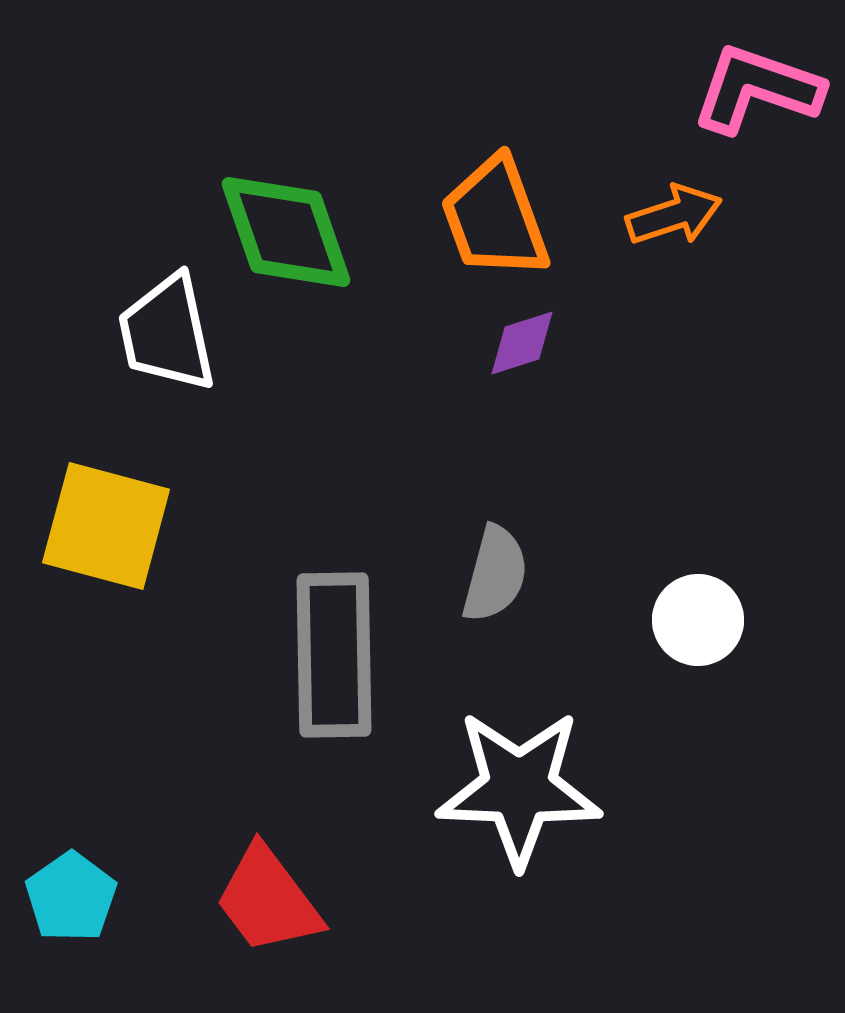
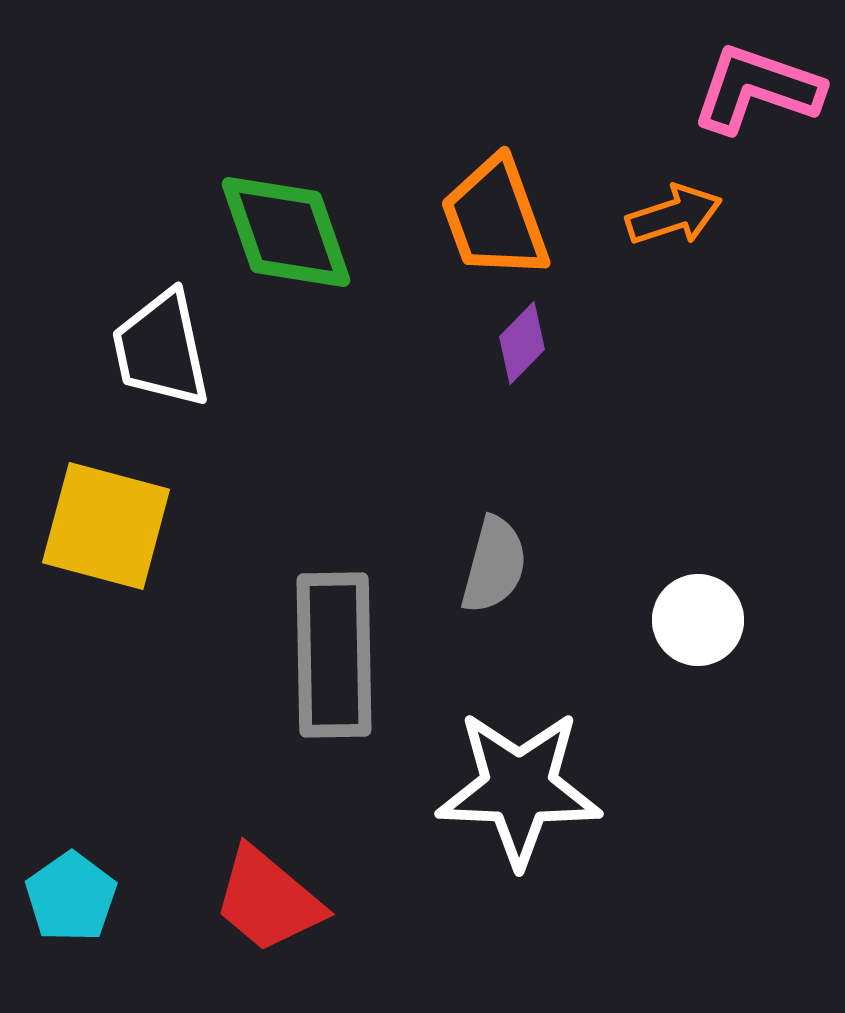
white trapezoid: moved 6 px left, 16 px down
purple diamond: rotated 28 degrees counterclockwise
gray semicircle: moved 1 px left, 9 px up
red trapezoid: rotated 13 degrees counterclockwise
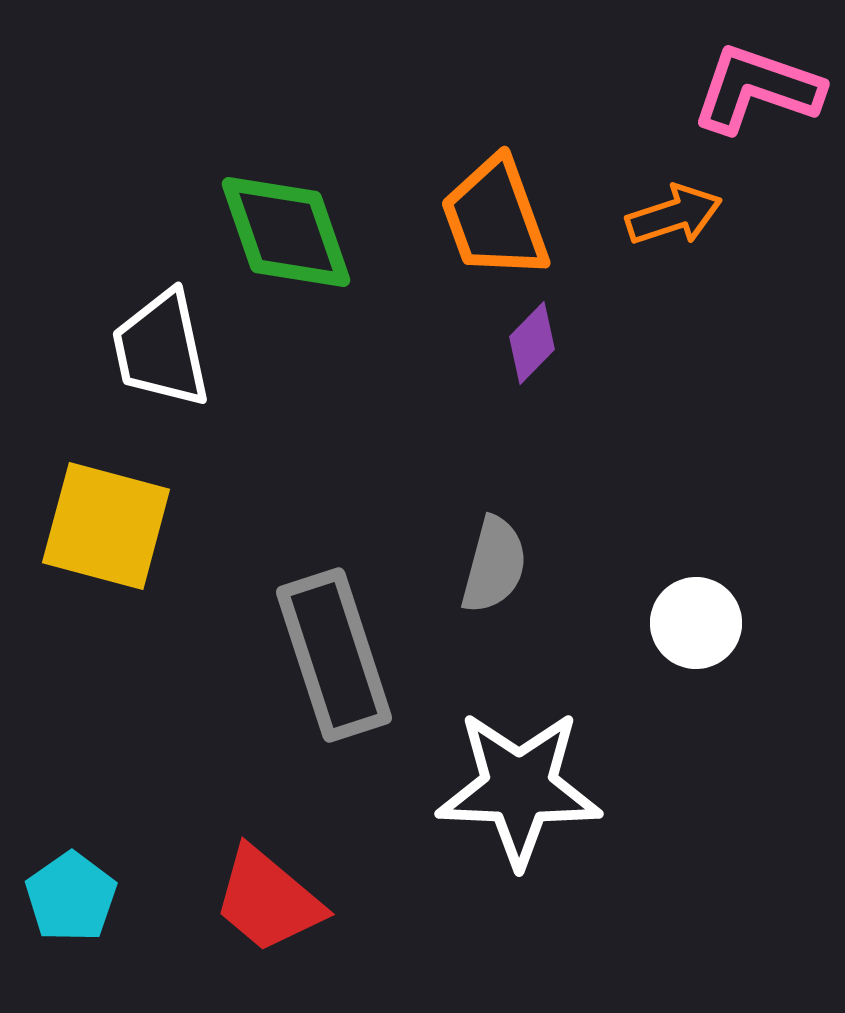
purple diamond: moved 10 px right
white circle: moved 2 px left, 3 px down
gray rectangle: rotated 17 degrees counterclockwise
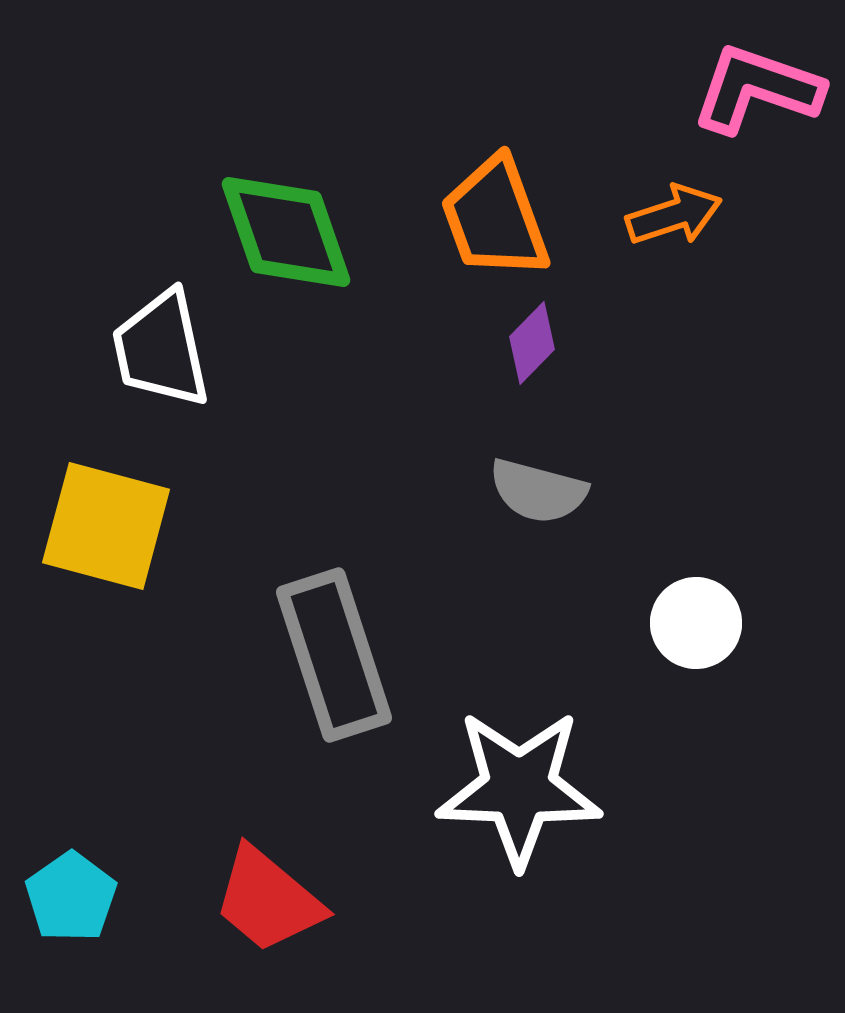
gray semicircle: moved 44 px right, 74 px up; rotated 90 degrees clockwise
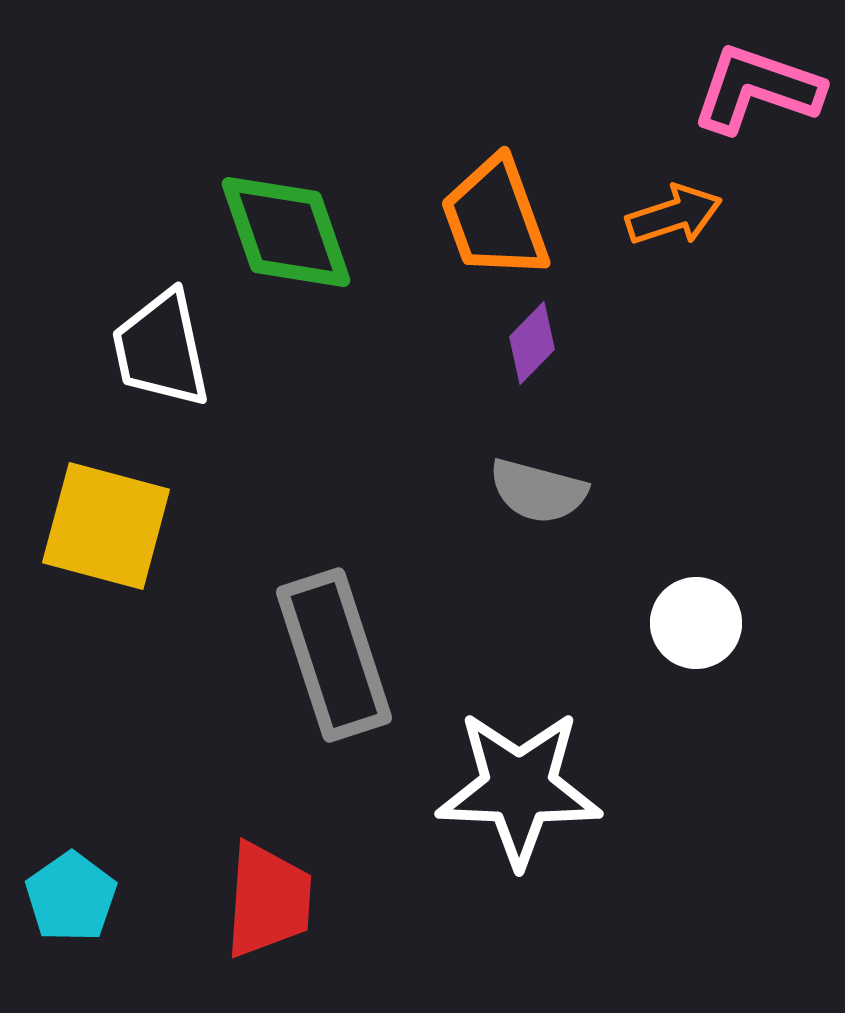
red trapezoid: rotated 126 degrees counterclockwise
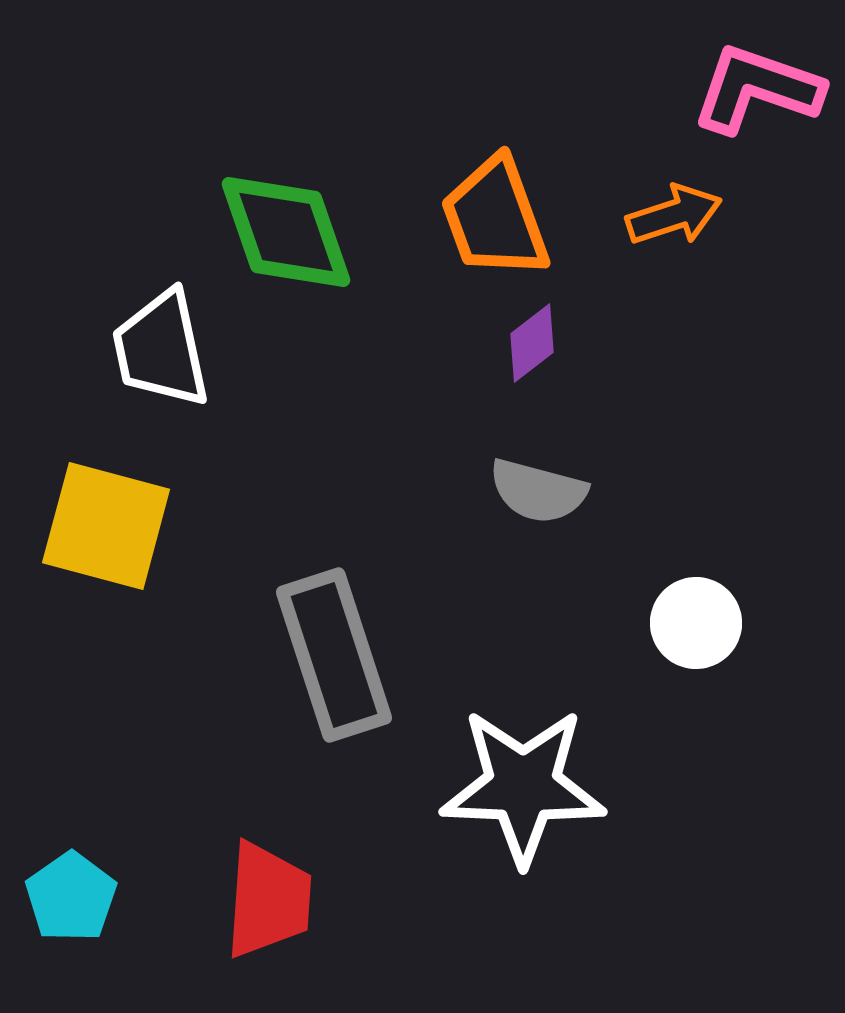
purple diamond: rotated 8 degrees clockwise
white star: moved 4 px right, 2 px up
